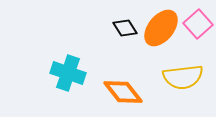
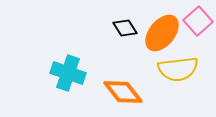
pink square: moved 3 px up
orange ellipse: moved 1 px right, 5 px down
yellow semicircle: moved 5 px left, 8 px up
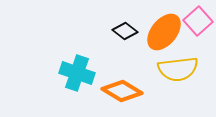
black diamond: moved 3 px down; rotated 20 degrees counterclockwise
orange ellipse: moved 2 px right, 1 px up
cyan cross: moved 9 px right
orange diamond: moved 1 px left, 1 px up; rotated 21 degrees counterclockwise
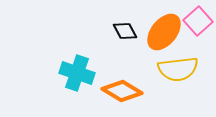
black diamond: rotated 25 degrees clockwise
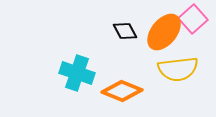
pink square: moved 5 px left, 2 px up
orange diamond: rotated 9 degrees counterclockwise
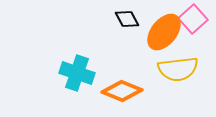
black diamond: moved 2 px right, 12 px up
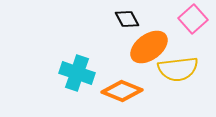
orange ellipse: moved 15 px left, 15 px down; rotated 15 degrees clockwise
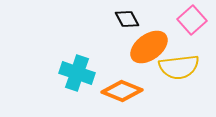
pink square: moved 1 px left, 1 px down
yellow semicircle: moved 1 px right, 2 px up
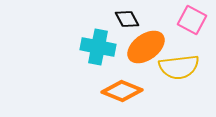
pink square: rotated 20 degrees counterclockwise
orange ellipse: moved 3 px left
cyan cross: moved 21 px right, 26 px up; rotated 8 degrees counterclockwise
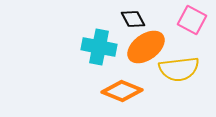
black diamond: moved 6 px right
cyan cross: moved 1 px right
yellow semicircle: moved 2 px down
